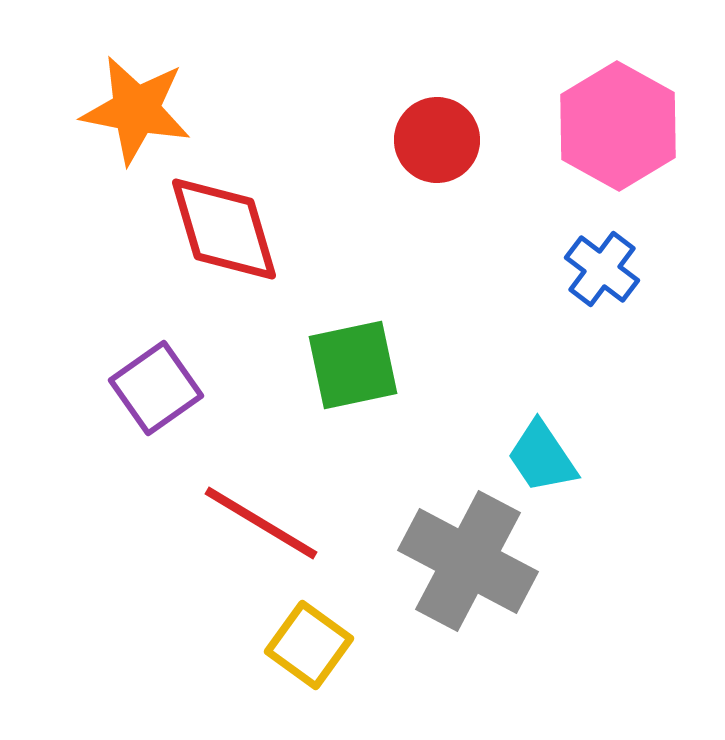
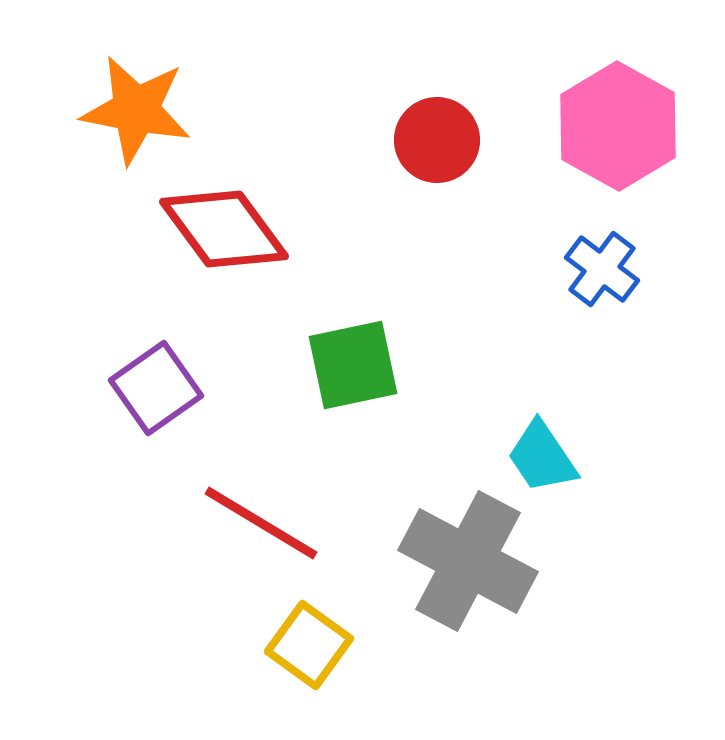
red diamond: rotated 20 degrees counterclockwise
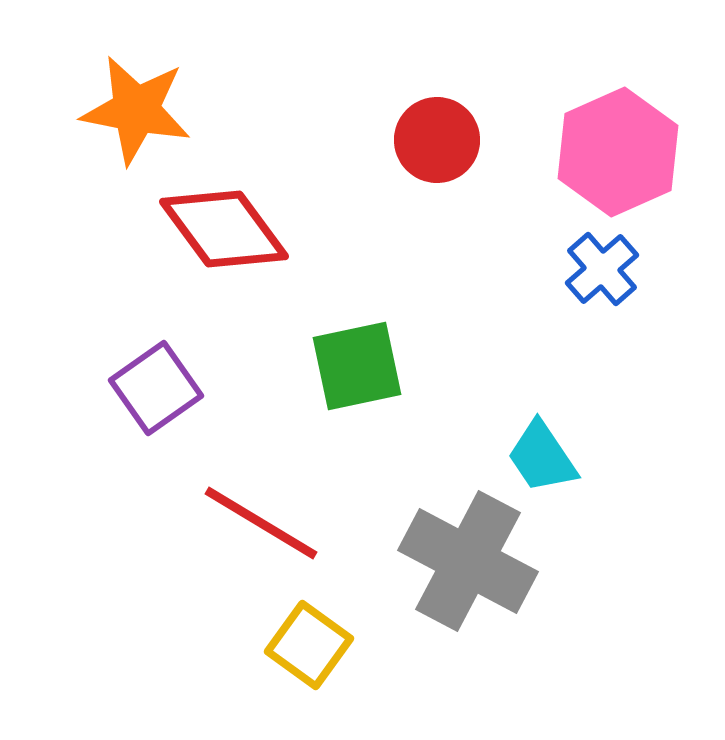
pink hexagon: moved 26 px down; rotated 7 degrees clockwise
blue cross: rotated 12 degrees clockwise
green square: moved 4 px right, 1 px down
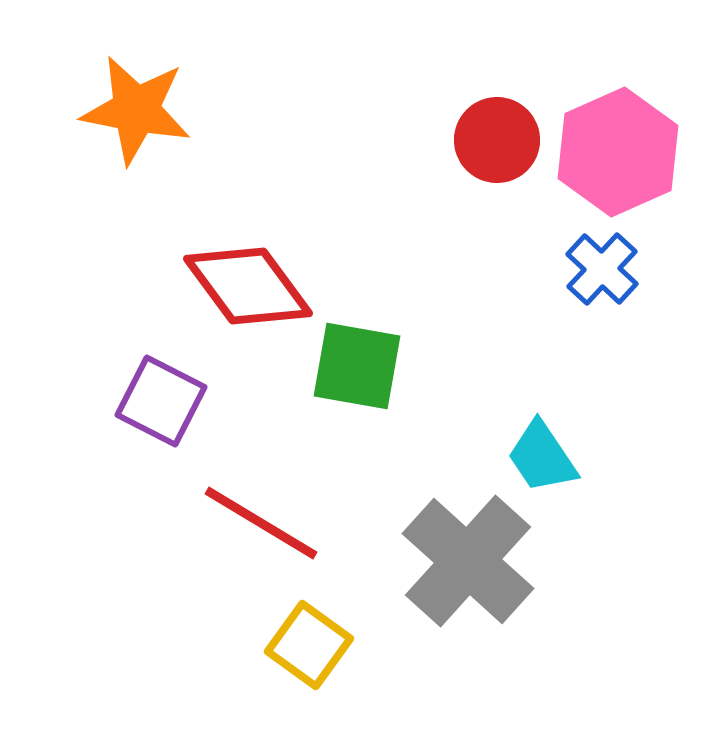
red circle: moved 60 px right
red diamond: moved 24 px right, 57 px down
blue cross: rotated 6 degrees counterclockwise
green square: rotated 22 degrees clockwise
purple square: moved 5 px right, 13 px down; rotated 28 degrees counterclockwise
gray cross: rotated 14 degrees clockwise
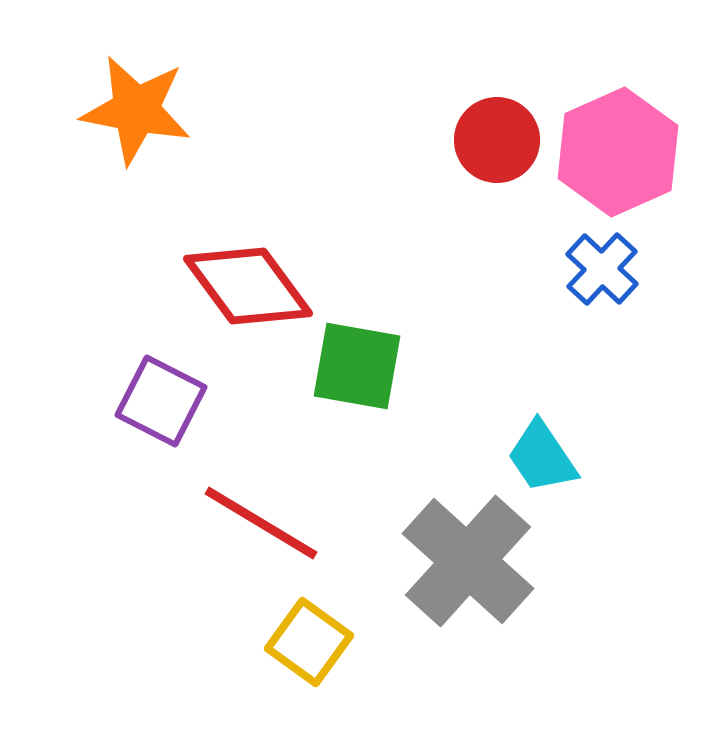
yellow square: moved 3 px up
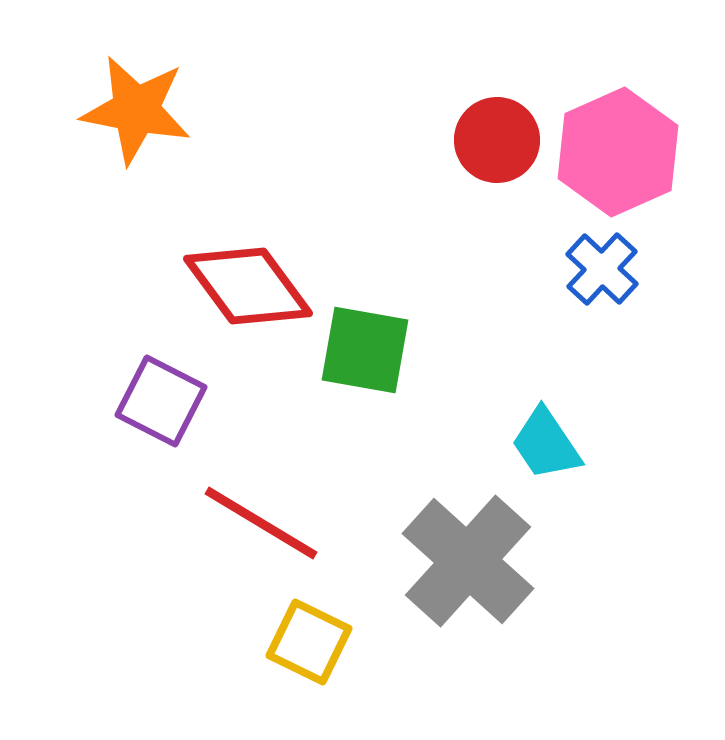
green square: moved 8 px right, 16 px up
cyan trapezoid: moved 4 px right, 13 px up
yellow square: rotated 10 degrees counterclockwise
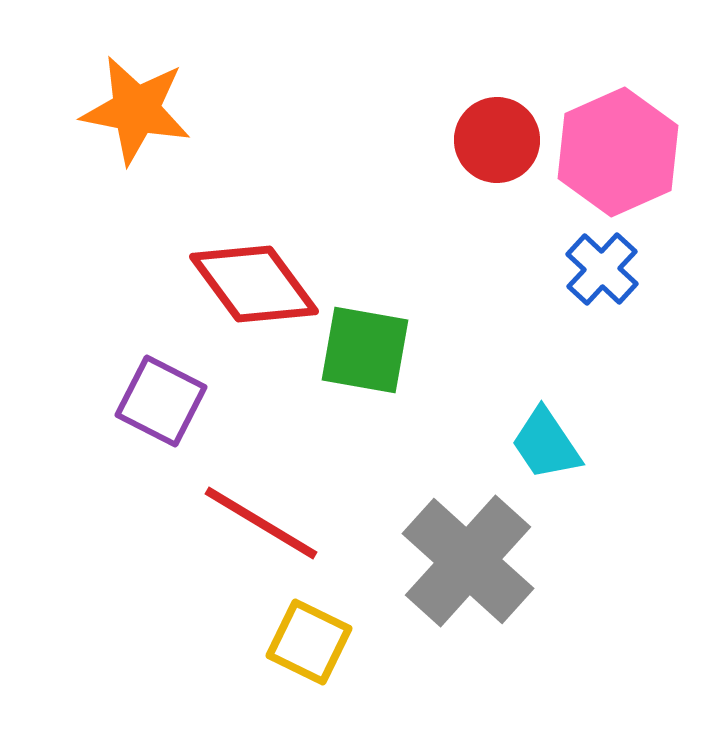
red diamond: moved 6 px right, 2 px up
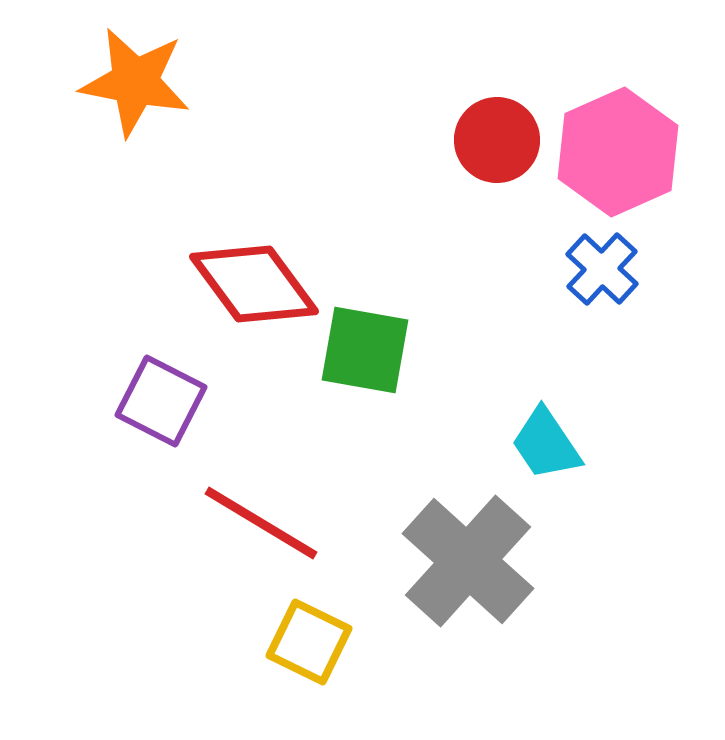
orange star: moved 1 px left, 28 px up
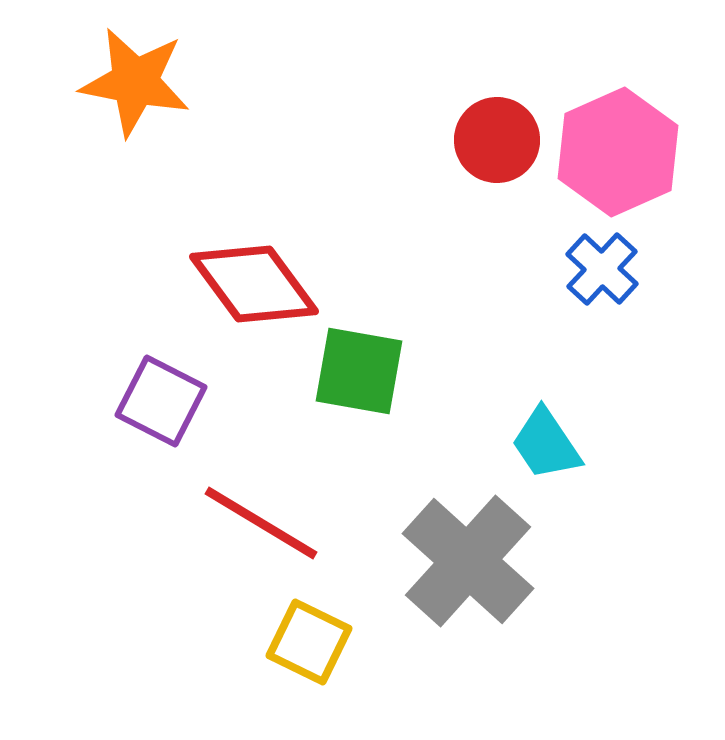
green square: moved 6 px left, 21 px down
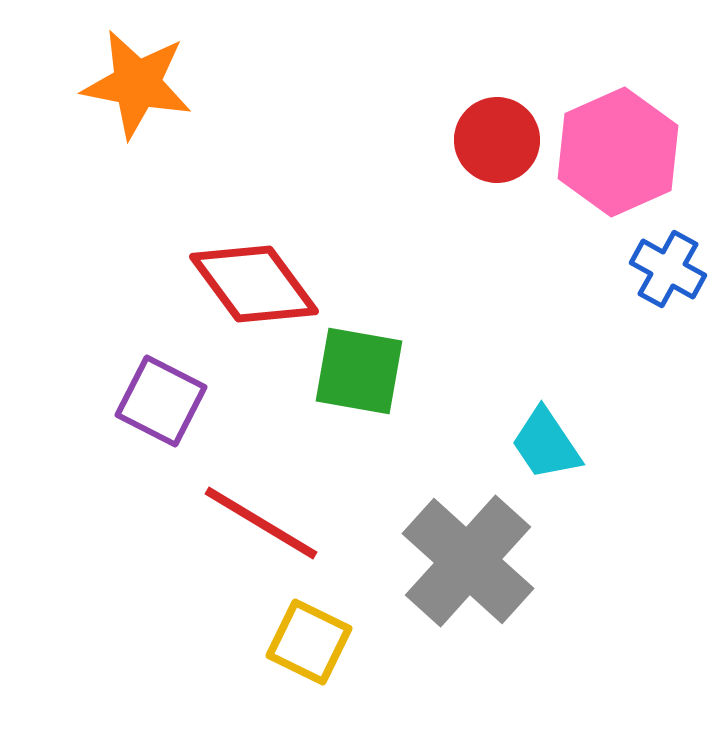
orange star: moved 2 px right, 2 px down
blue cross: moved 66 px right; rotated 14 degrees counterclockwise
